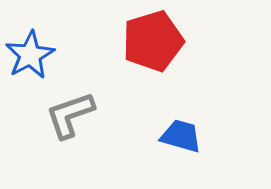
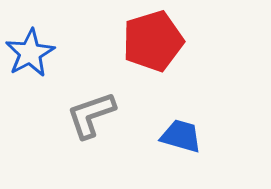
blue star: moved 2 px up
gray L-shape: moved 21 px right
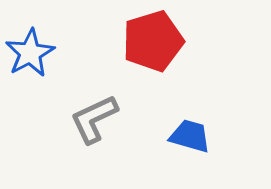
gray L-shape: moved 3 px right, 4 px down; rotated 6 degrees counterclockwise
blue trapezoid: moved 9 px right
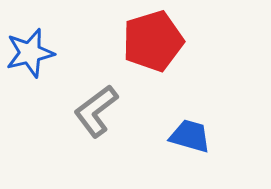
blue star: rotated 15 degrees clockwise
gray L-shape: moved 2 px right, 8 px up; rotated 12 degrees counterclockwise
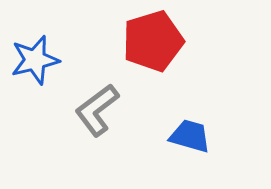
blue star: moved 5 px right, 7 px down
gray L-shape: moved 1 px right, 1 px up
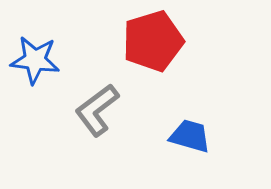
blue star: rotated 21 degrees clockwise
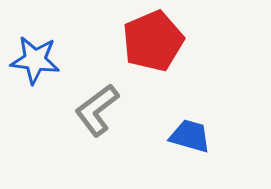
red pentagon: rotated 6 degrees counterclockwise
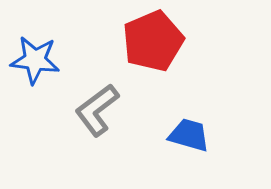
blue trapezoid: moved 1 px left, 1 px up
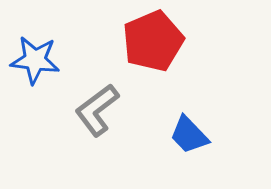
blue trapezoid: rotated 150 degrees counterclockwise
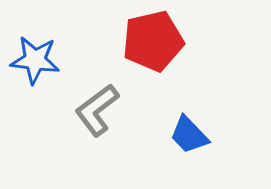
red pentagon: rotated 10 degrees clockwise
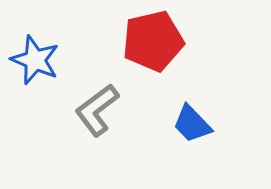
blue star: rotated 15 degrees clockwise
blue trapezoid: moved 3 px right, 11 px up
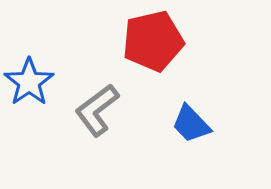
blue star: moved 6 px left, 22 px down; rotated 15 degrees clockwise
blue trapezoid: moved 1 px left
